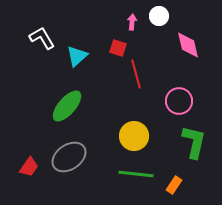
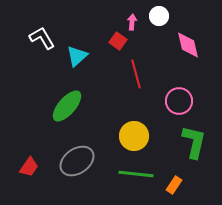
red square: moved 7 px up; rotated 18 degrees clockwise
gray ellipse: moved 8 px right, 4 px down
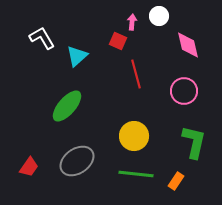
red square: rotated 12 degrees counterclockwise
pink circle: moved 5 px right, 10 px up
orange rectangle: moved 2 px right, 4 px up
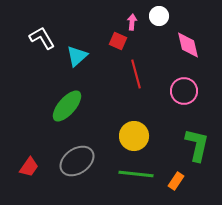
green L-shape: moved 3 px right, 3 px down
